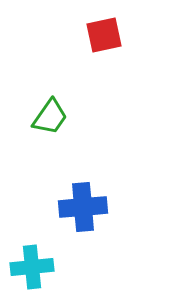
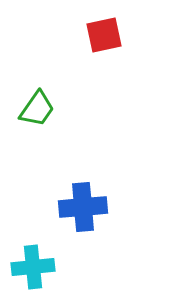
green trapezoid: moved 13 px left, 8 px up
cyan cross: moved 1 px right
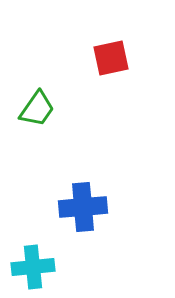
red square: moved 7 px right, 23 px down
